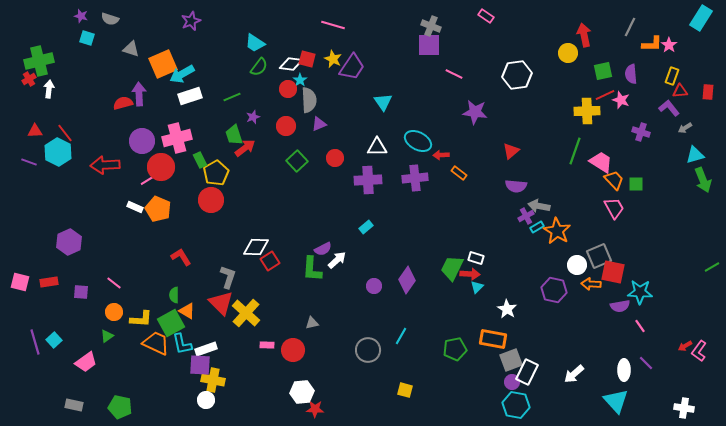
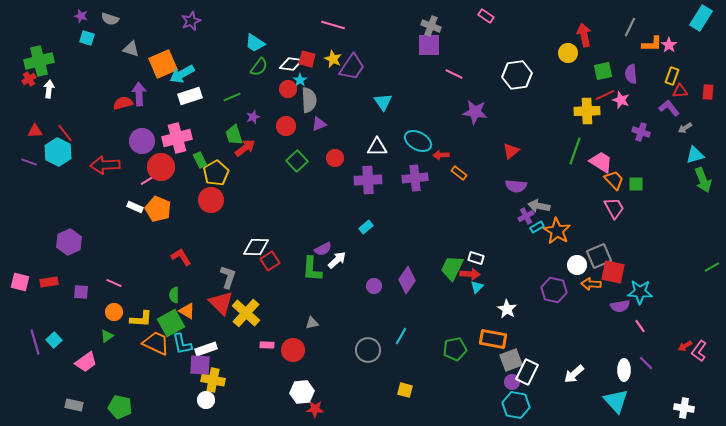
pink line at (114, 283): rotated 14 degrees counterclockwise
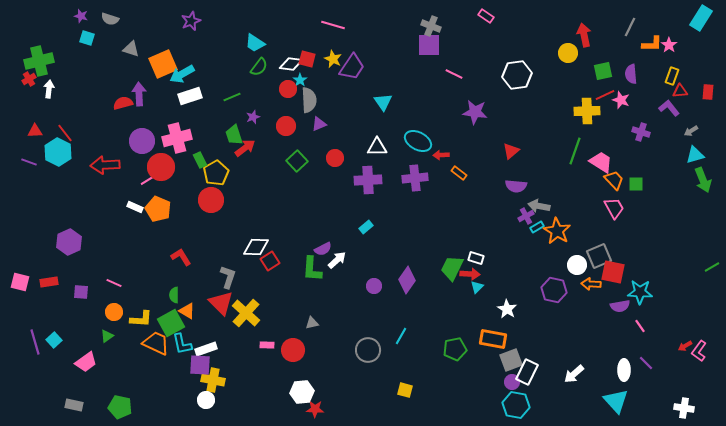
gray arrow at (685, 128): moved 6 px right, 3 px down
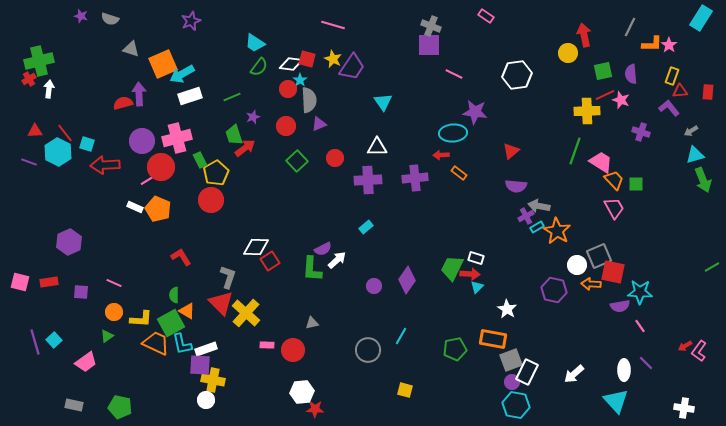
cyan square at (87, 38): moved 106 px down
cyan ellipse at (418, 141): moved 35 px right, 8 px up; rotated 32 degrees counterclockwise
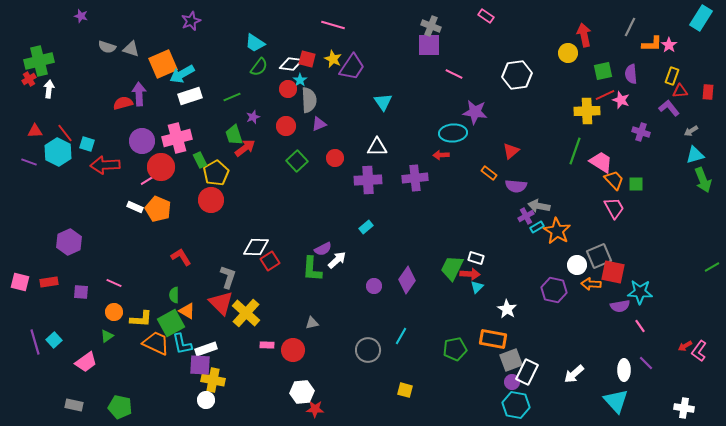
gray semicircle at (110, 19): moved 3 px left, 28 px down
orange rectangle at (459, 173): moved 30 px right
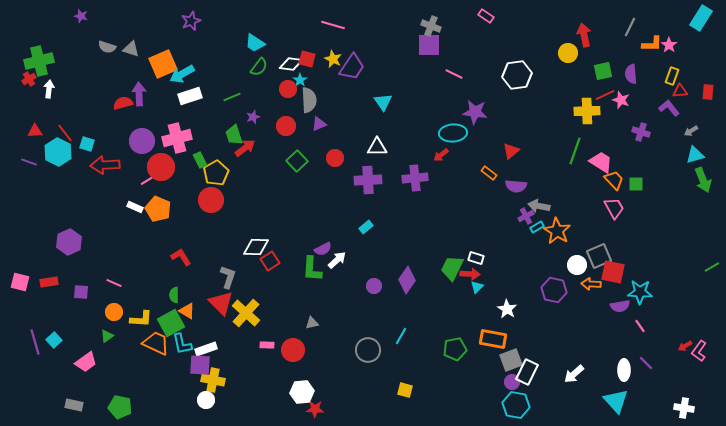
red arrow at (441, 155): rotated 35 degrees counterclockwise
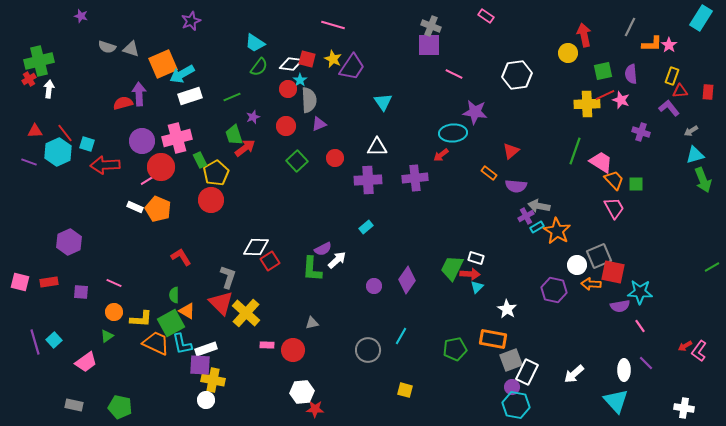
yellow cross at (587, 111): moved 7 px up
cyan hexagon at (58, 152): rotated 8 degrees clockwise
purple circle at (512, 382): moved 5 px down
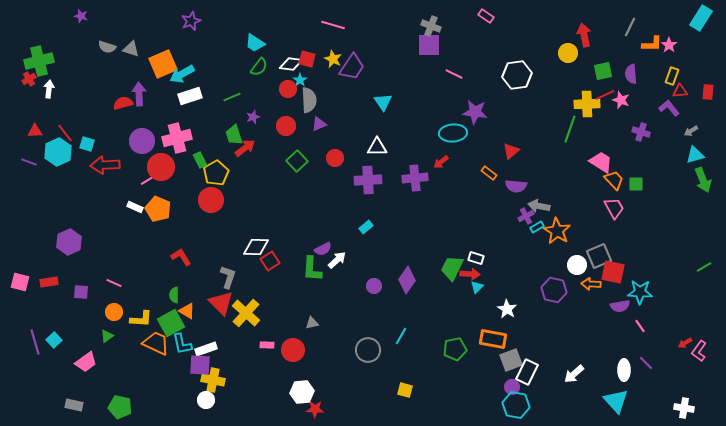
green line at (575, 151): moved 5 px left, 22 px up
red arrow at (441, 155): moved 7 px down
green line at (712, 267): moved 8 px left
red arrow at (685, 346): moved 3 px up
